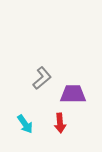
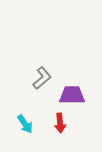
purple trapezoid: moved 1 px left, 1 px down
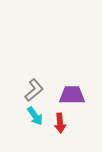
gray L-shape: moved 8 px left, 12 px down
cyan arrow: moved 10 px right, 8 px up
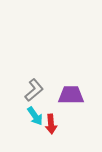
purple trapezoid: moved 1 px left
red arrow: moved 9 px left, 1 px down
